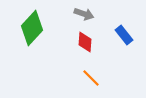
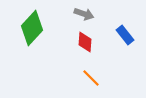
blue rectangle: moved 1 px right
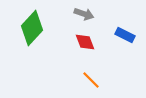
blue rectangle: rotated 24 degrees counterclockwise
red diamond: rotated 25 degrees counterclockwise
orange line: moved 2 px down
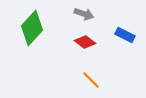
red diamond: rotated 30 degrees counterclockwise
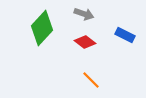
green diamond: moved 10 px right
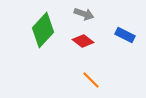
green diamond: moved 1 px right, 2 px down
red diamond: moved 2 px left, 1 px up
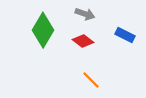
gray arrow: moved 1 px right
green diamond: rotated 12 degrees counterclockwise
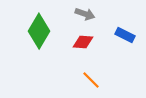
green diamond: moved 4 px left, 1 px down
red diamond: moved 1 px down; rotated 35 degrees counterclockwise
